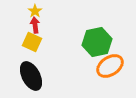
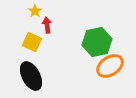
red arrow: moved 12 px right
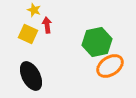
yellow star: moved 1 px left, 1 px up; rotated 16 degrees counterclockwise
yellow square: moved 4 px left, 8 px up
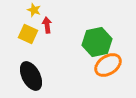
orange ellipse: moved 2 px left, 1 px up
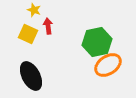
red arrow: moved 1 px right, 1 px down
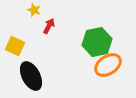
red arrow: moved 1 px right; rotated 35 degrees clockwise
yellow square: moved 13 px left, 12 px down
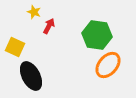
yellow star: moved 2 px down
green hexagon: moved 7 px up; rotated 20 degrees clockwise
yellow square: moved 1 px down
orange ellipse: rotated 16 degrees counterclockwise
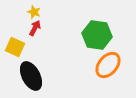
red arrow: moved 14 px left, 2 px down
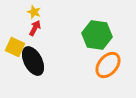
black ellipse: moved 2 px right, 15 px up
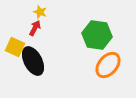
yellow star: moved 6 px right
